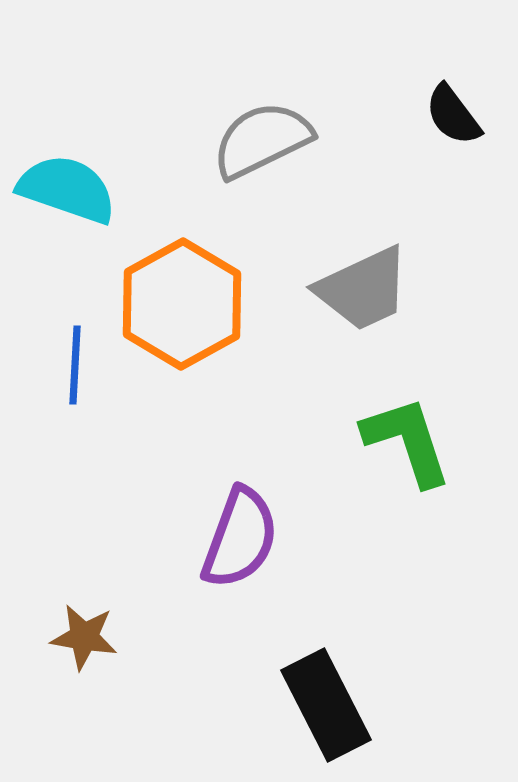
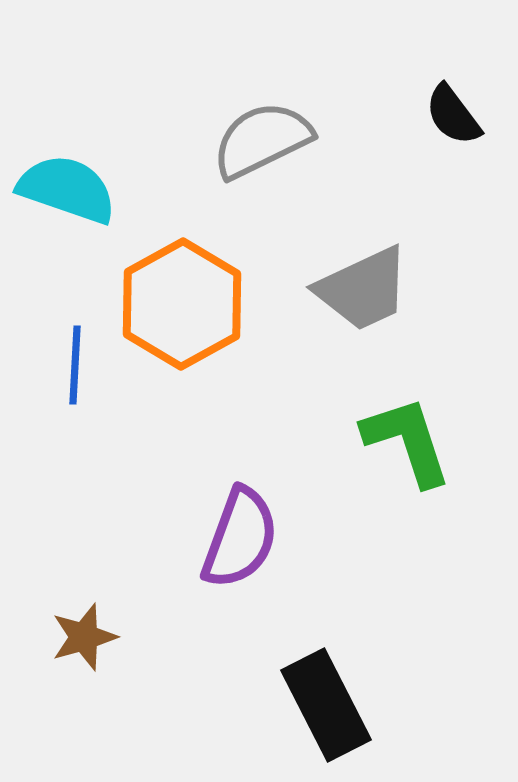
brown star: rotated 26 degrees counterclockwise
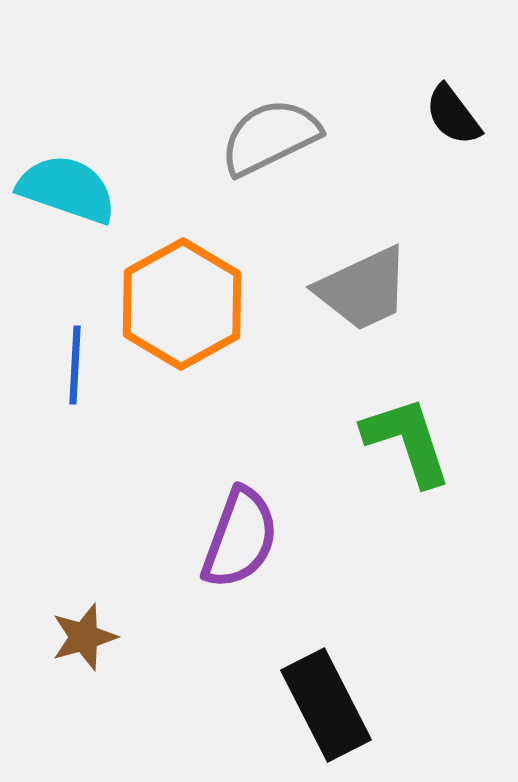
gray semicircle: moved 8 px right, 3 px up
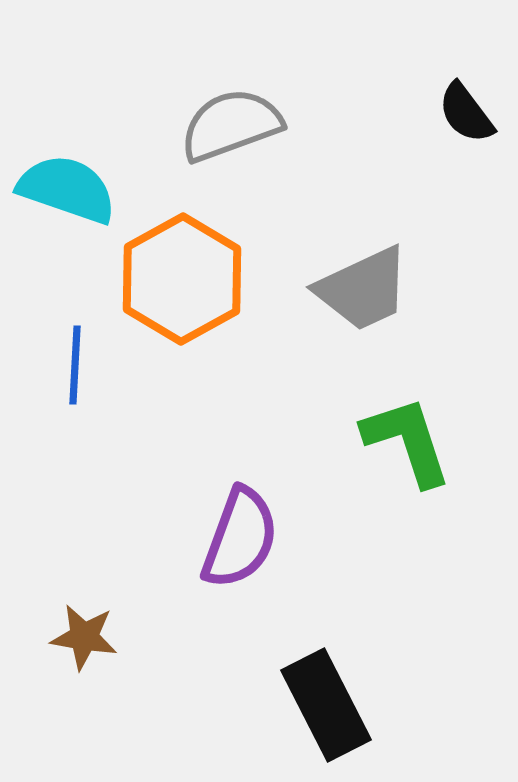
black semicircle: moved 13 px right, 2 px up
gray semicircle: moved 39 px left, 12 px up; rotated 6 degrees clockwise
orange hexagon: moved 25 px up
brown star: rotated 26 degrees clockwise
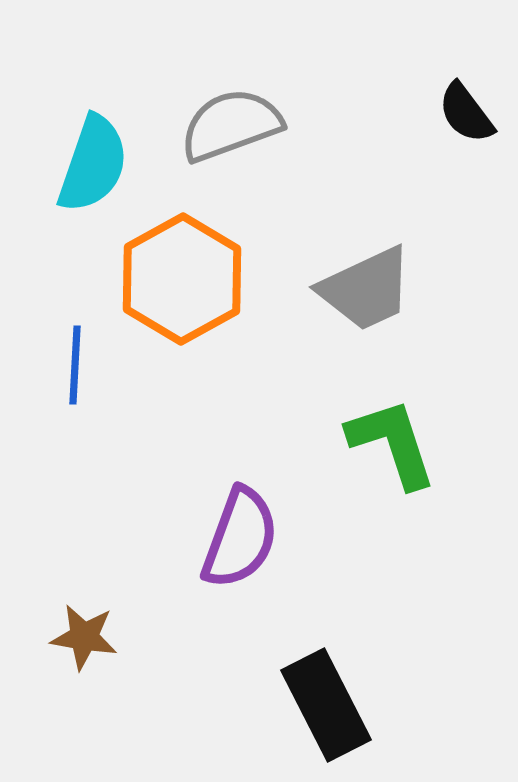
cyan semicircle: moved 26 px right, 25 px up; rotated 90 degrees clockwise
gray trapezoid: moved 3 px right
green L-shape: moved 15 px left, 2 px down
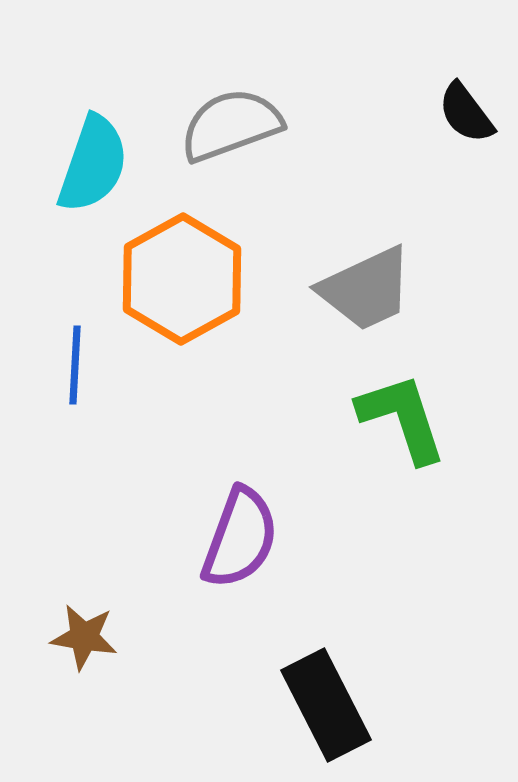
green L-shape: moved 10 px right, 25 px up
